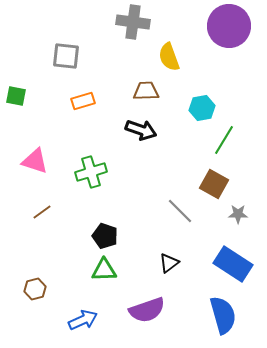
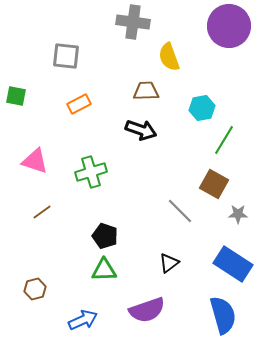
orange rectangle: moved 4 px left, 3 px down; rotated 10 degrees counterclockwise
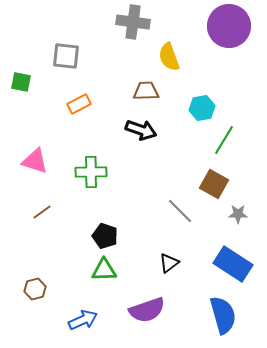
green square: moved 5 px right, 14 px up
green cross: rotated 16 degrees clockwise
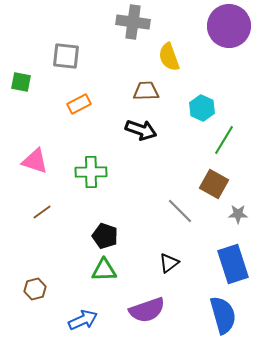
cyan hexagon: rotated 25 degrees counterclockwise
blue rectangle: rotated 39 degrees clockwise
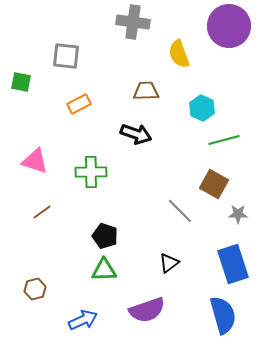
yellow semicircle: moved 10 px right, 3 px up
black arrow: moved 5 px left, 4 px down
green line: rotated 44 degrees clockwise
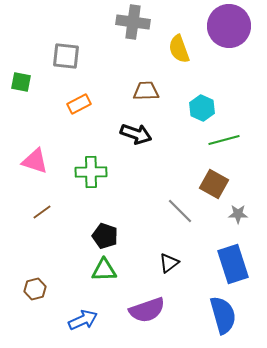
yellow semicircle: moved 5 px up
